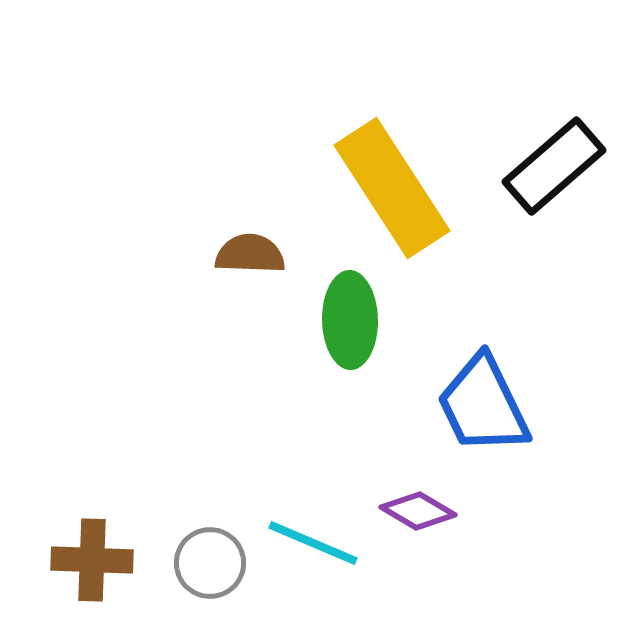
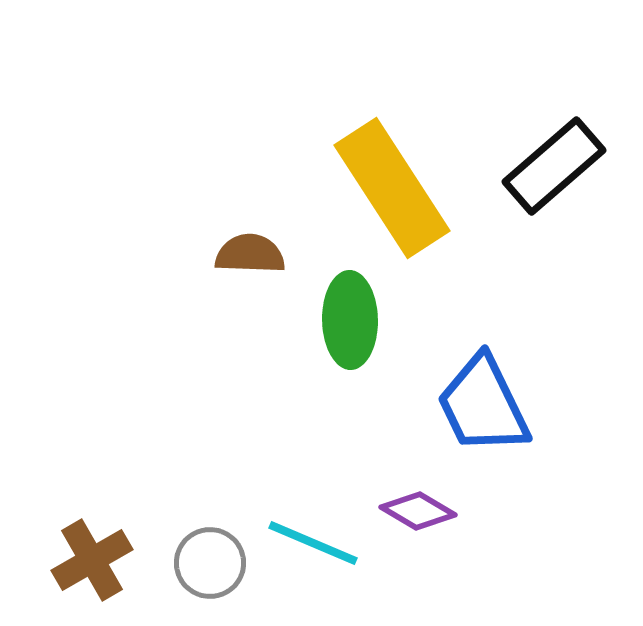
brown cross: rotated 32 degrees counterclockwise
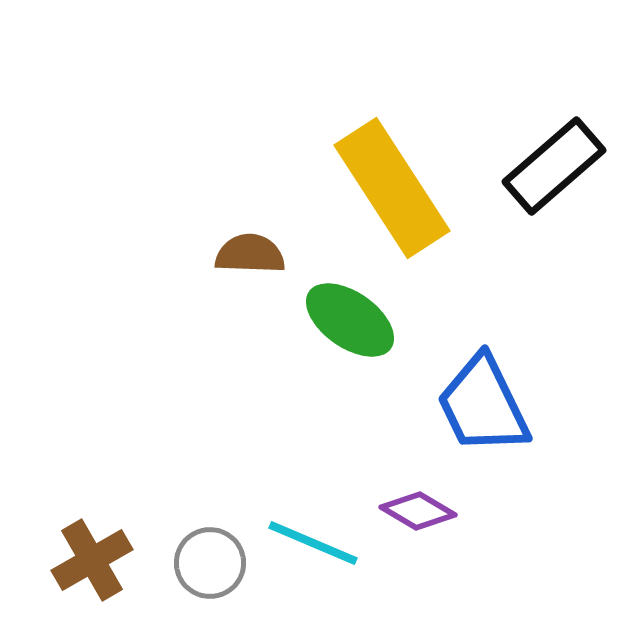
green ellipse: rotated 54 degrees counterclockwise
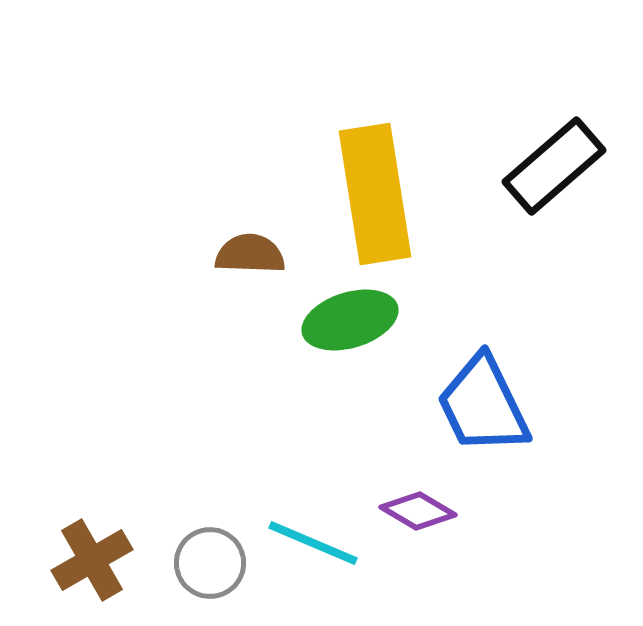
yellow rectangle: moved 17 px left, 6 px down; rotated 24 degrees clockwise
green ellipse: rotated 52 degrees counterclockwise
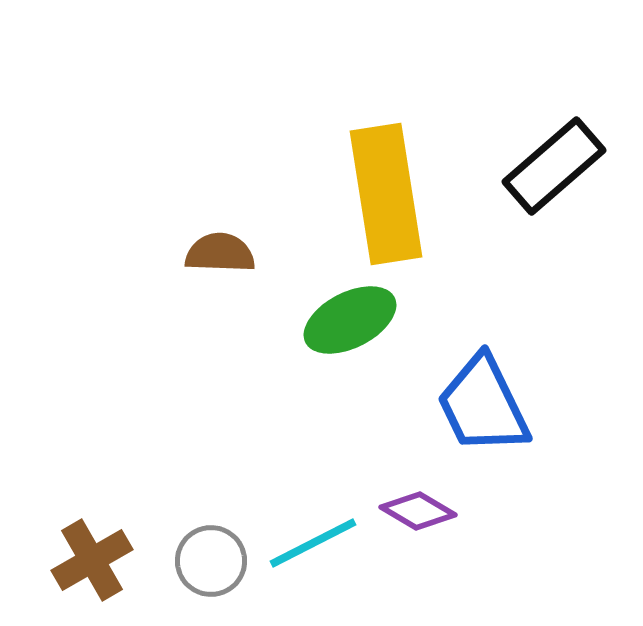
yellow rectangle: moved 11 px right
brown semicircle: moved 30 px left, 1 px up
green ellipse: rotated 10 degrees counterclockwise
cyan line: rotated 50 degrees counterclockwise
gray circle: moved 1 px right, 2 px up
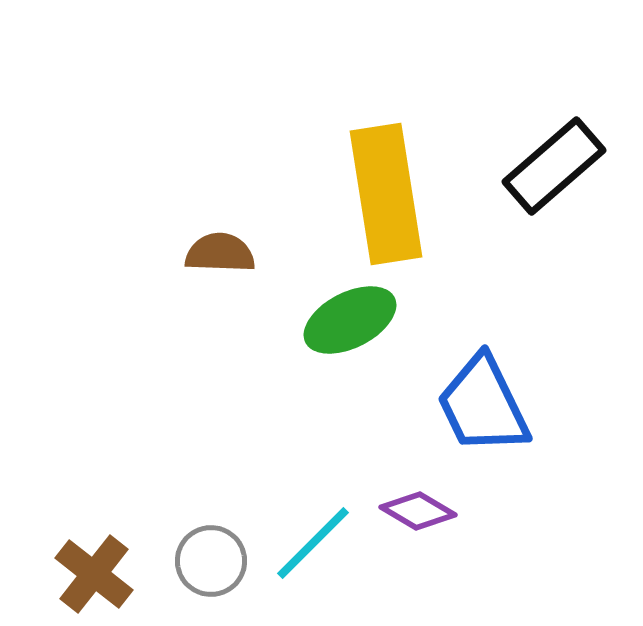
cyan line: rotated 18 degrees counterclockwise
brown cross: moved 2 px right, 14 px down; rotated 22 degrees counterclockwise
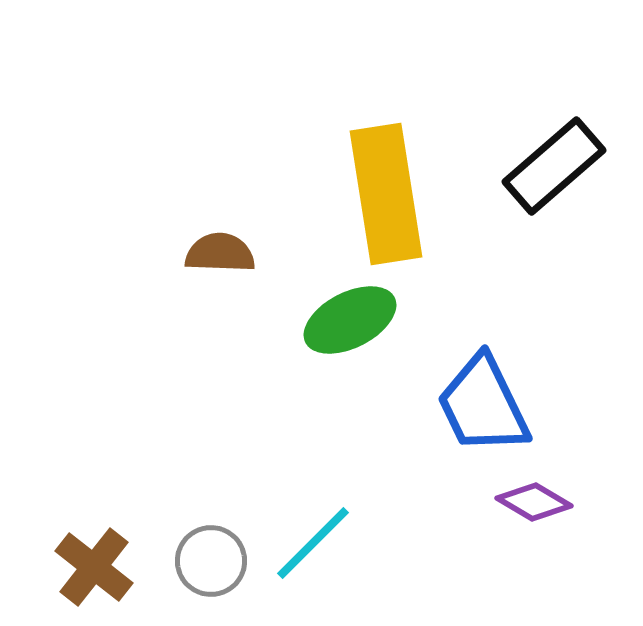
purple diamond: moved 116 px right, 9 px up
brown cross: moved 7 px up
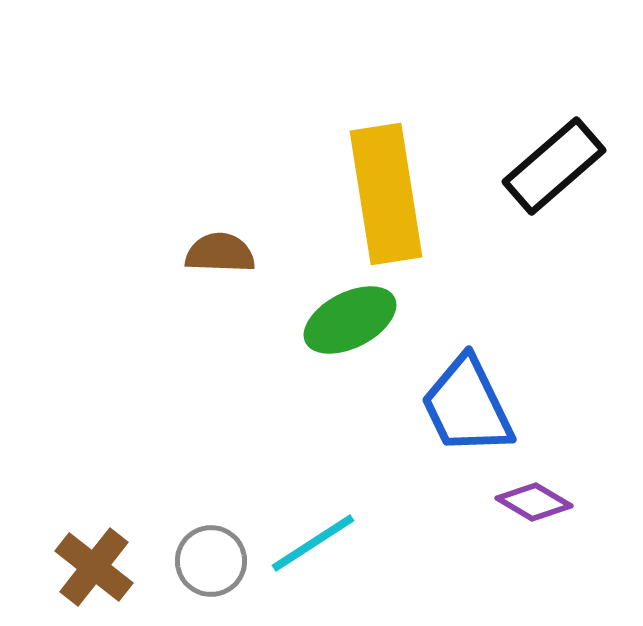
blue trapezoid: moved 16 px left, 1 px down
cyan line: rotated 12 degrees clockwise
